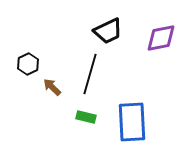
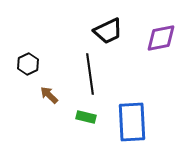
black line: rotated 24 degrees counterclockwise
brown arrow: moved 3 px left, 8 px down
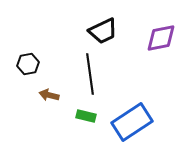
black trapezoid: moved 5 px left
black hexagon: rotated 15 degrees clockwise
brown arrow: rotated 30 degrees counterclockwise
green rectangle: moved 1 px up
blue rectangle: rotated 60 degrees clockwise
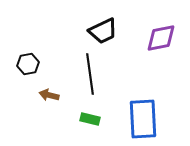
green rectangle: moved 4 px right, 3 px down
blue rectangle: moved 11 px right, 3 px up; rotated 60 degrees counterclockwise
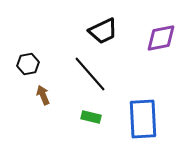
black line: rotated 33 degrees counterclockwise
brown arrow: moved 6 px left; rotated 54 degrees clockwise
green rectangle: moved 1 px right, 2 px up
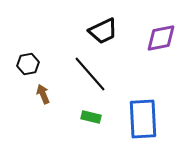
brown arrow: moved 1 px up
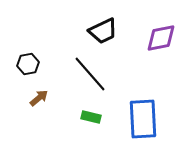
brown arrow: moved 4 px left, 4 px down; rotated 72 degrees clockwise
